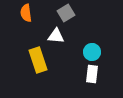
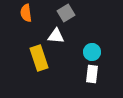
yellow rectangle: moved 1 px right, 2 px up
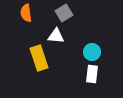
gray square: moved 2 px left
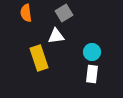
white triangle: rotated 12 degrees counterclockwise
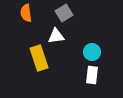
white rectangle: moved 1 px down
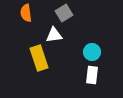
white triangle: moved 2 px left, 1 px up
